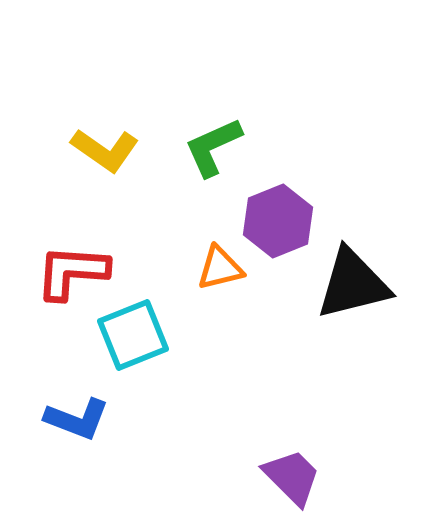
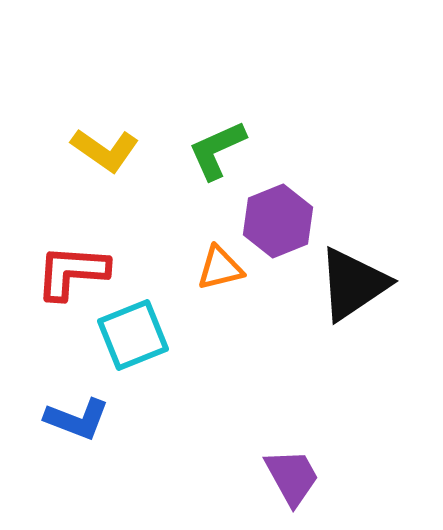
green L-shape: moved 4 px right, 3 px down
black triangle: rotated 20 degrees counterclockwise
purple trapezoid: rotated 16 degrees clockwise
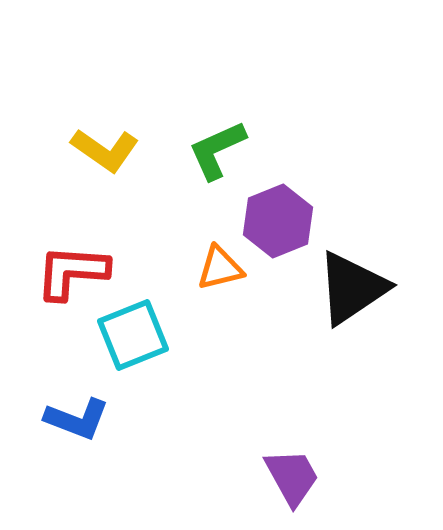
black triangle: moved 1 px left, 4 px down
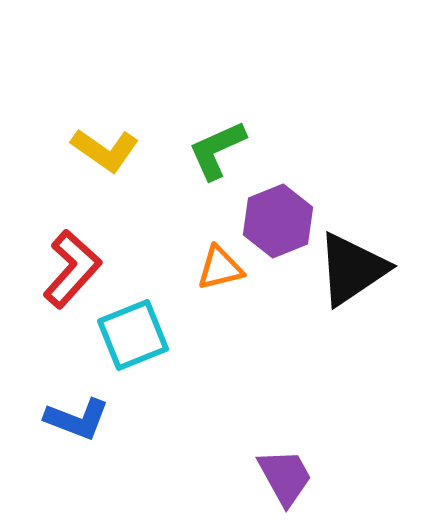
red L-shape: moved 3 px up; rotated 128 degrees clockwise
black triangle: moved 19 px up
purple trapezoid: moved 7 px left
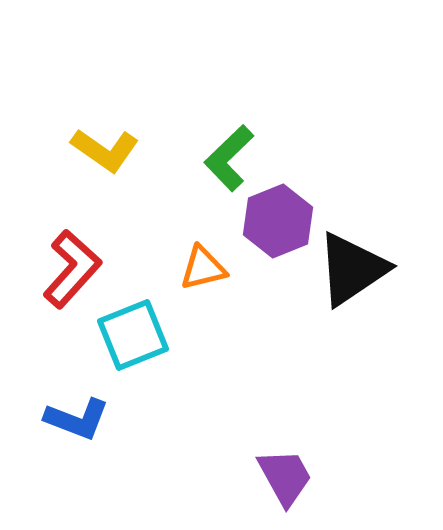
green L-shape: moved 12 px right, 8 px down; rotated 20 degrees counterclockwise
orange triangle: moved 17 px left
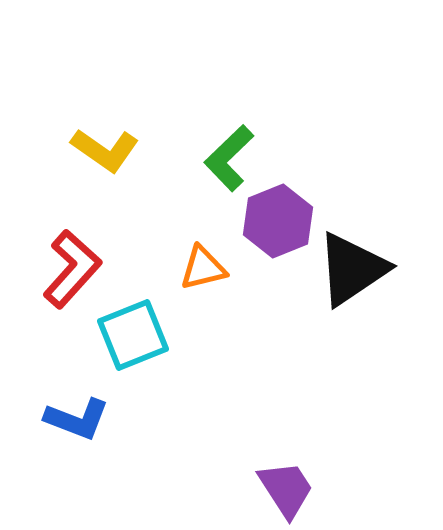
purple trapezoid: moved 1 px right, 12 px down; rotated 4 degrees counterclockwise
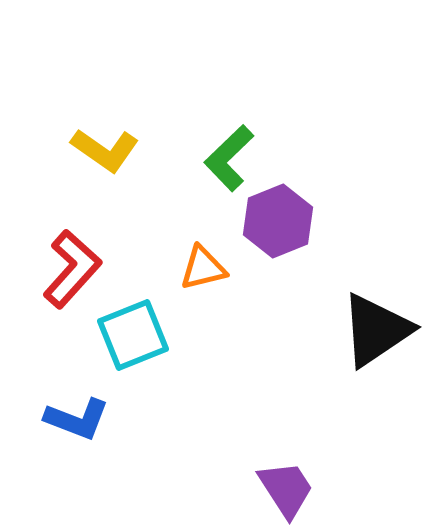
black triangle: moved 24 px right, 61 px down
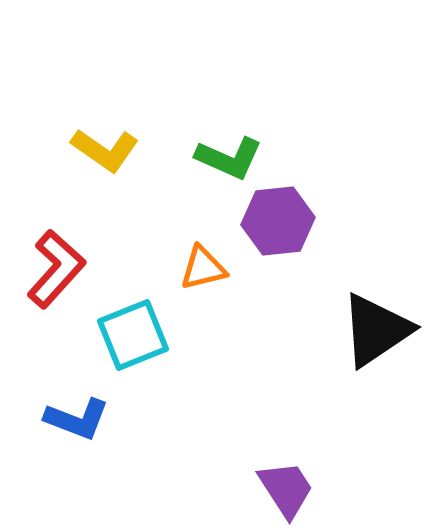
green L-shape: rotated 112 degrees counterclockwise
purple hexagon: rotated 16 degrees clockwise
red L-shape: moved 16 px left
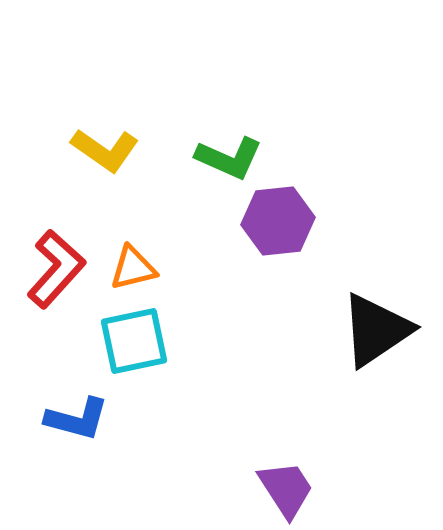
orange triangle: moved 70 px left
cyan square: moved 1 px right, 6 px down; rotated 10 degrees clockwise
blue L-shape: rotated 6 degrees counterclockwise
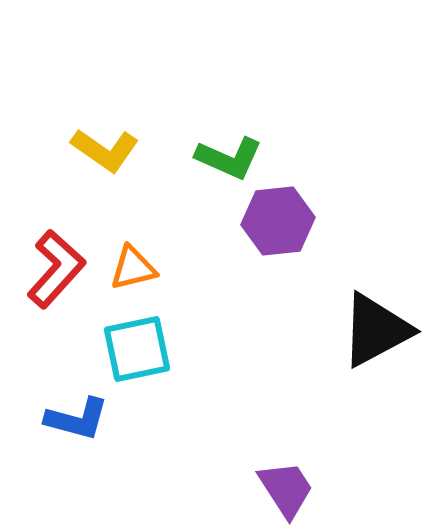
black triangle: rotated 6 degrees clockwise
cyan square: moved 3 px right, 8 px down
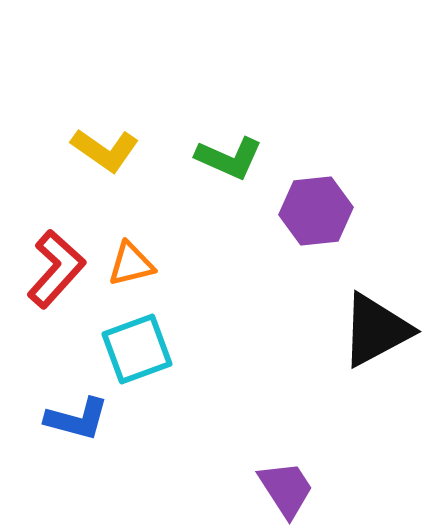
purple hexagon: moved 38 px right, 10 px up
orange triangle: moved 2 px left, 4 px up
cyan square: rotated 8 degrees counterclockwise
